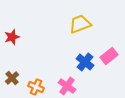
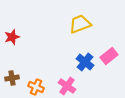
brown cross: rotated 32 degrees clockwise
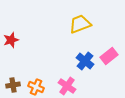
red star: moved 1 px left, 3 px down
blue cross: moved 1 px up
brown cross: moved 1 px right, 7 px down
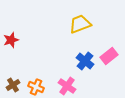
brown cross: rotated 24 degrees counterclockwise
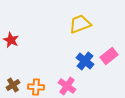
red star: rotated 28 degrees counterclockwise
orange cross: rotated 21 degrees counterclockwise
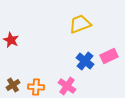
pink rectangle: rotated 12 degrees clockwise
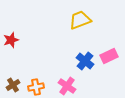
yellow trapezoid: moved 4 px up
red star: rotated 28 degrees clockwise
orange cross: rotated 14 degrees counterclockwise
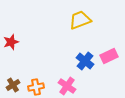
red star: moved 2 px down
